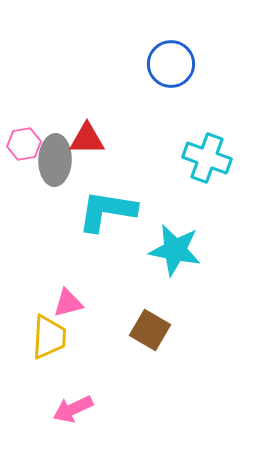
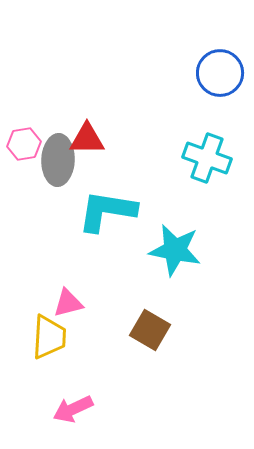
blue circle: moved 49 px right, 9 px down
gray ellipse: moved 3 px right
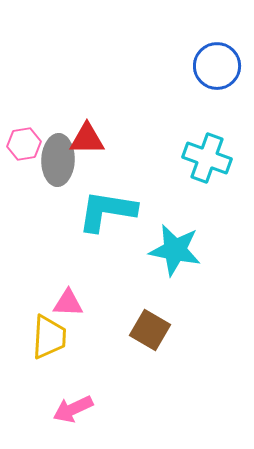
blue circle: moved 3 px left, 7 px up
pink triangle: rotated 16 degrees clockwise
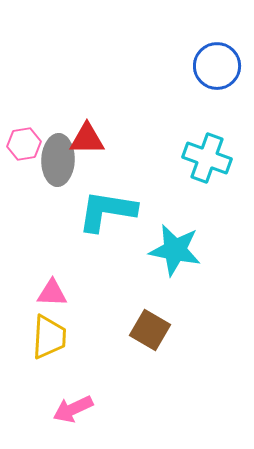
pink triangle: moved 16 px left, 10 px up
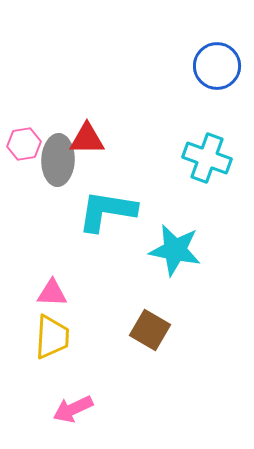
yellow trapezoid: moved 3 px right
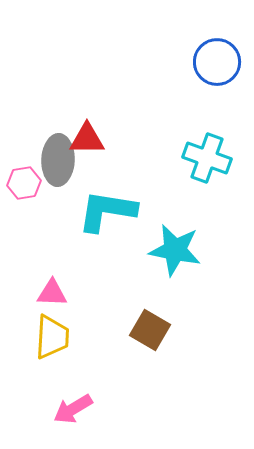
blue circle: moved 4 px up
pink hexagon: moved 39 px down
pink arrow: rotated 6 degrees counterclockwise
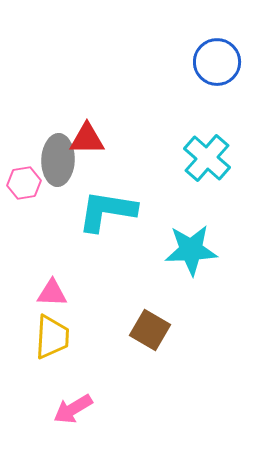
cyan cross: rotated 21 degrees clockwise
cyan star: moved 16 px right; rotated 14 degrees counterclockwise
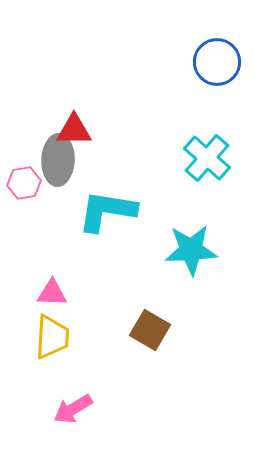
red triangle: moved 13 px left, 9 px up
